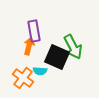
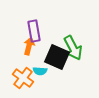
green arrow: moved 1 px down
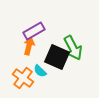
purple rectangle: rotated 70 degrees clockwise
cyan semicircle: rotated 40 degrees clockwise
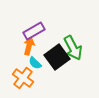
black square: rotated 30 degrees clockwise
cyan semicircle: moved 5 px left, 8 px up
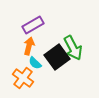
purple rectangle: moved 1 px left, 6 px up
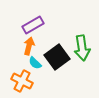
green arrow: moved 9 px right; rotated 20 degrees clockwise
orange cross: moved 1 px left, 3 px down; rotated 10 degrees counterclockwise
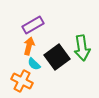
cyan semicircle: moved 1 px left, 1 px down
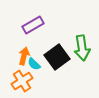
orange arrow: moved 5 px left, 10 px down
orange cross: rotated 30 degrees clockwise
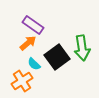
purple rectangle: rotated 65 degrees clockwise
orange arrow: moved 4 px right, 13 px up; rotated 36 degrees clockwise
